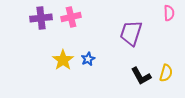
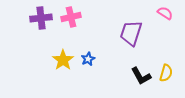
pink semicircle: moved 4 px left; rotated 56 degrees counterclockwise
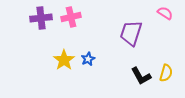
yellow star: moved 1 px right
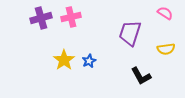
purple cross: rotated 10 degrees counterclockwise
purple trapezoid: moved 1 px left
blue star: moved 1 px right, 2 px down
yellow semicircle: moved 24 px up; rotated 66 degrees clockwise
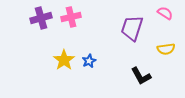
purple trapezoid: moved 2 px right, 5 px up
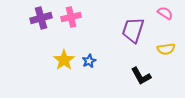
purple trapezoid: moved 1 px right, 2 px down
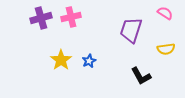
purple trapezoid: moved 2 px left
yellow star: moved 3 px left
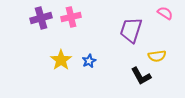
yellow semicircle: moved 9 px left, 7 px down
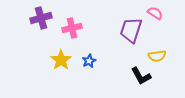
pink semicircle: moved 10 px left
pink cross: moved 1 px right, 11 px down
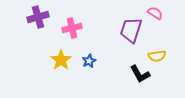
purple cross: moved 3 px left, 1 px up
black L-shape: moved 1 px left, 2 px up
